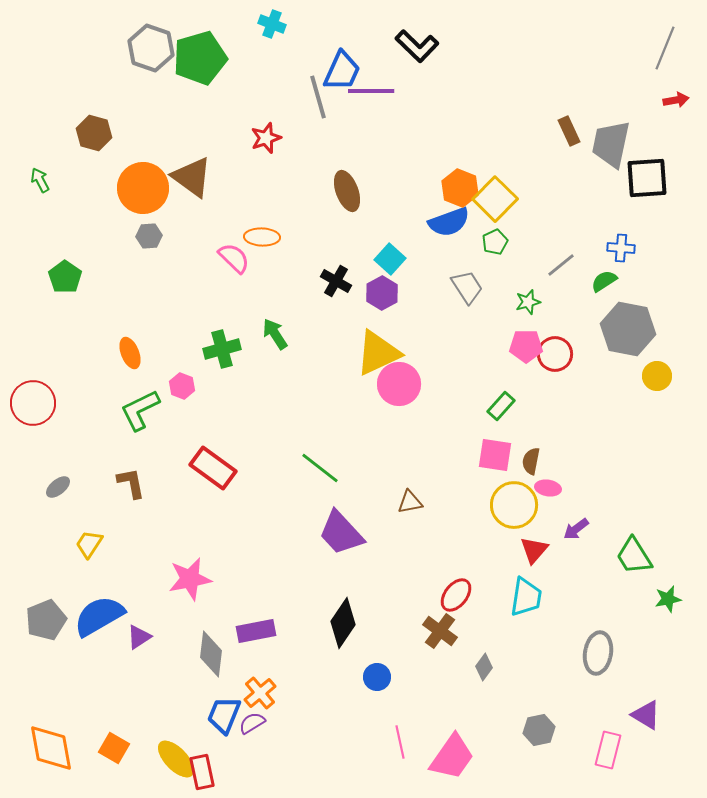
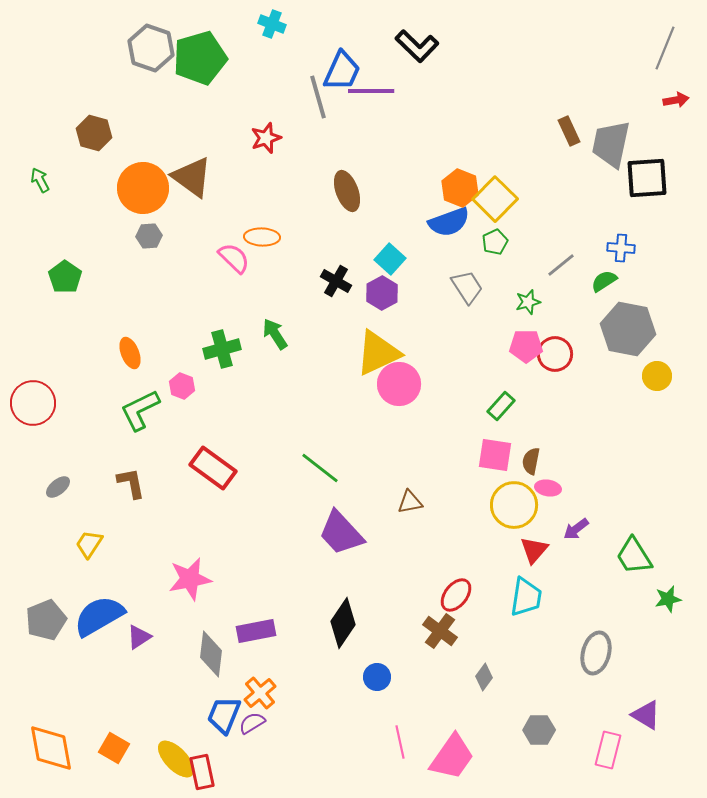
gray ellipse at (598, 653): moved 2 px left; rotated 6 degrees clockwise
gray diamond at (484, 667): moved 10 px down
gray hexagon at (539, 730): rotated 12 degrees clockwise
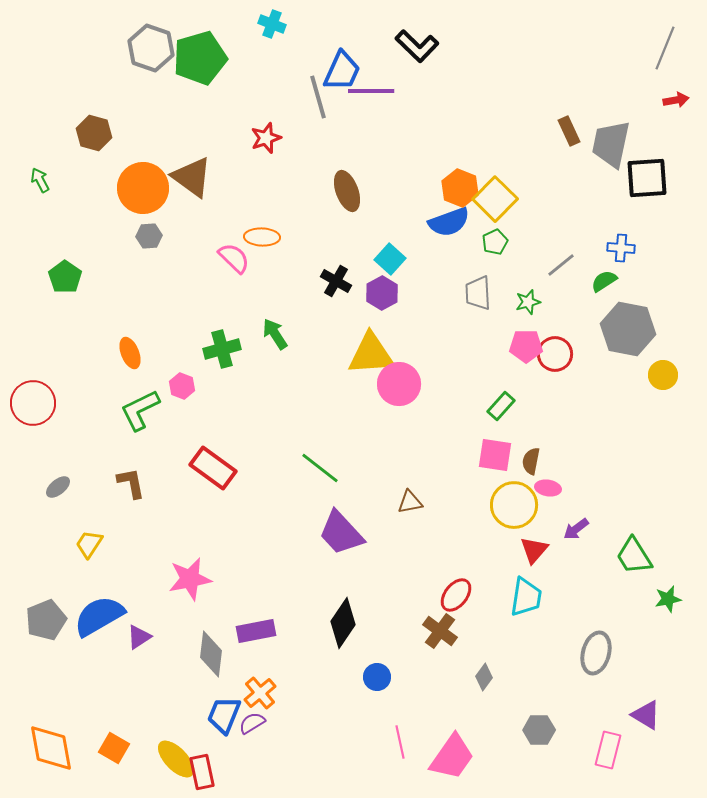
gray trapezoid at (467, 287): moved 11 px right, 6 px down; rotated 150 degrees counterclockwise
yellow triangle at (378, 353): moved 7 px left, 1 px down; rotated 21 degrees clockwise
yellow circle at (657, 376): moved 6 px right, 1 px up
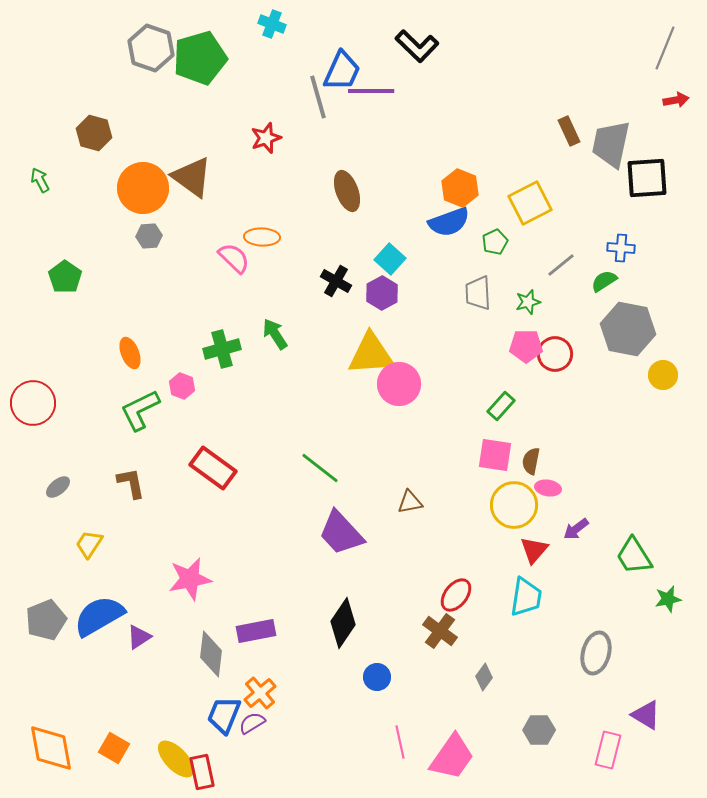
yellow square at (495, 199): moved 35 px right, 4 px down; rotated 18 degrees clockwise
